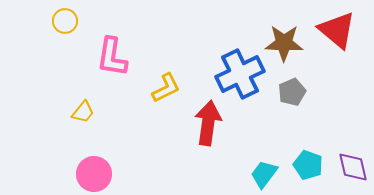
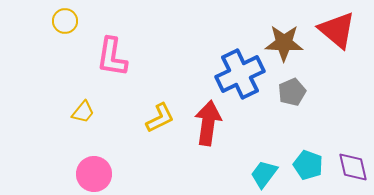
yellow L-shape: moved 6 px left, 30 px down
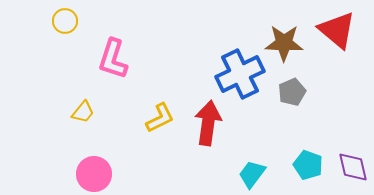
pink L-shape: moved 1 px right, 2 px down; rotated 9 degrees clockwise
cyan trapezoid: moved 12 px left
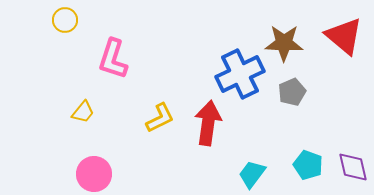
yellow circle: moved 1 px up
red triangle: moved 7 px right, 6 px down
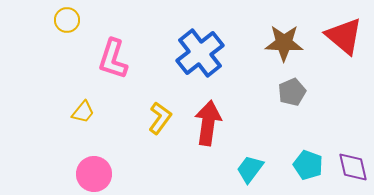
yellow circle: moved 2 px right
blue cross: moved 40 px left, 21 px up; rotated 12 degrees counterclockwise
yellow L-shape: rotated 28 degrees counterclockwise
cyan trapezoid: moved 2 px left, 5 px up
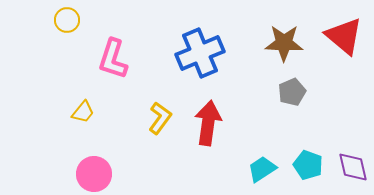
blue cross: rotated 15 degrees clockwise
cyan trapezoid: moved 12 px right; rotated 20 degrees clockwise
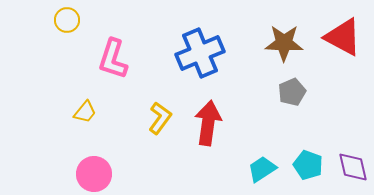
red triangle: moved 1 px left, 1 px down; rotated 12 degrees counterclockwise
yellow trapezoid: moved 2 px right
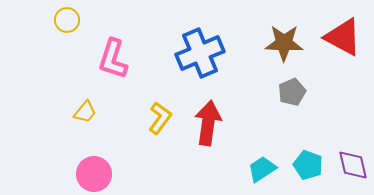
purple diamond: moved 2 px up
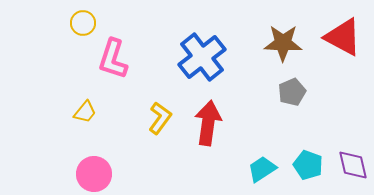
yellow circle: moved 16 px right, 3 px down
brown star: moved 1 px left
blue cross: moved 2 px right, 4 px down; rotated 15 degrees counterclockwise
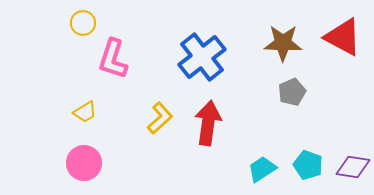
yellow trapezoid: rotated 20 degrees clockwise
yellow L-shape: rotated 12 degrees clockwise
purple diamond: moved 2 px down; rotated 68 degrees counterclockwise
pink circle: moved 10 px left, 11 px up
